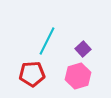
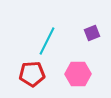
purple square: moved 9 px right, 16 px up; rotated 21 degrees clockwise
pink hexagon: moved 2 px up; rotated 15 degrees clockwise
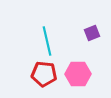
cyan line: rotated 40 degrees counterclockwise
red pentagon: moved 12 px right; rotated 10 degrees clockwise
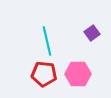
purple square: rotated 14 degrees counterclockwise
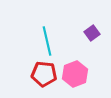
pink hexagon: moved 3 px left; rotated 20 degrees counterclockwise
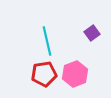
red pentagon: rotated 15 degrees counterclockwise
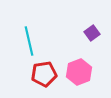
cyan line: moved 18 px left
pink hexagon: moved 4 px right, 2 px up
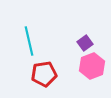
purple square: moved 7 px left, 10 px down
pink hexagon: moved 13 px right, 6 px up
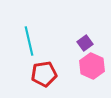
pink hexagon: rotated 15 degrees counterclockwise
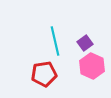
cyan line: moved 26 px right
